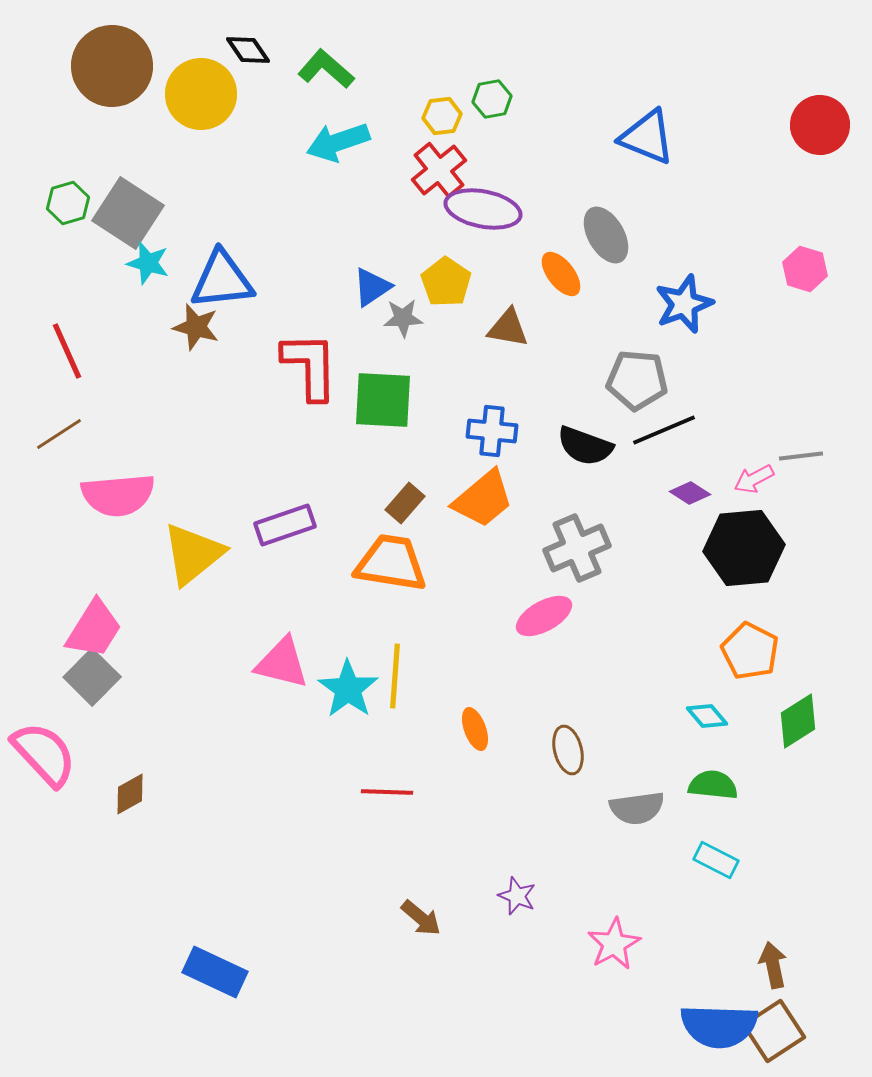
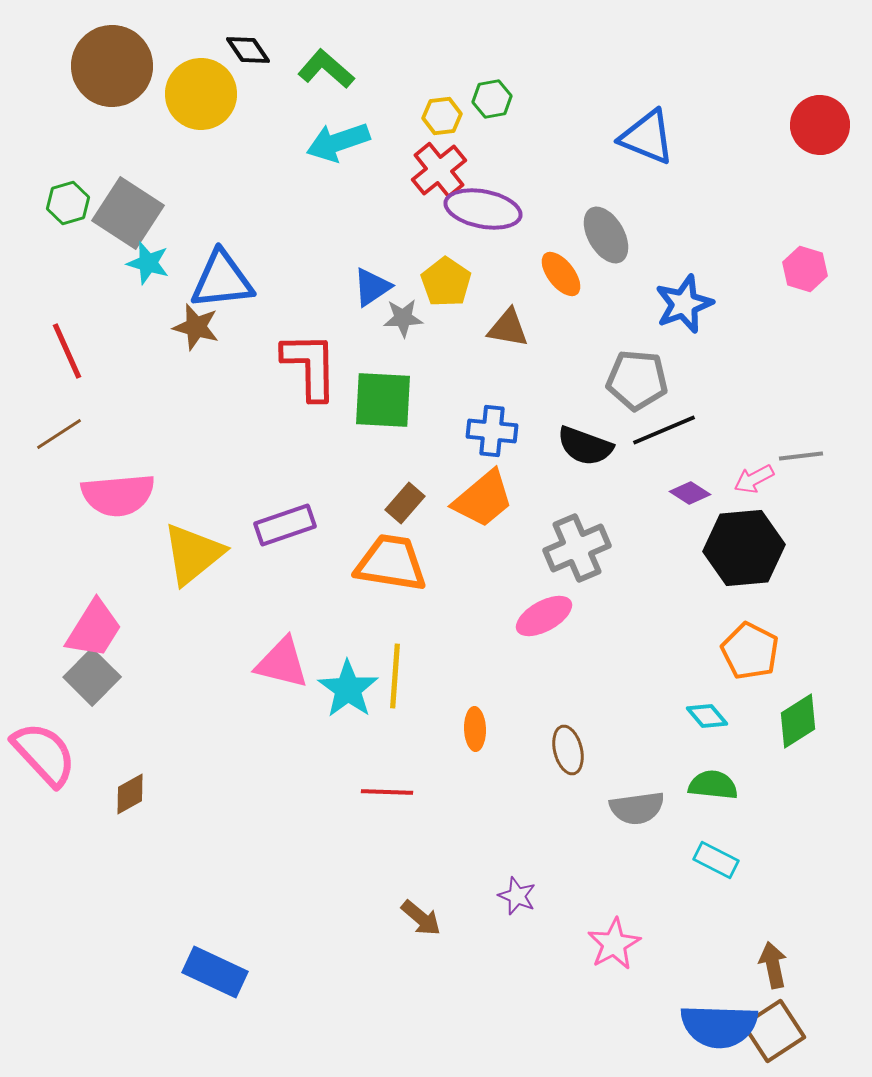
orange ellipse at (475, 729): rotated 18 degrees clockwise
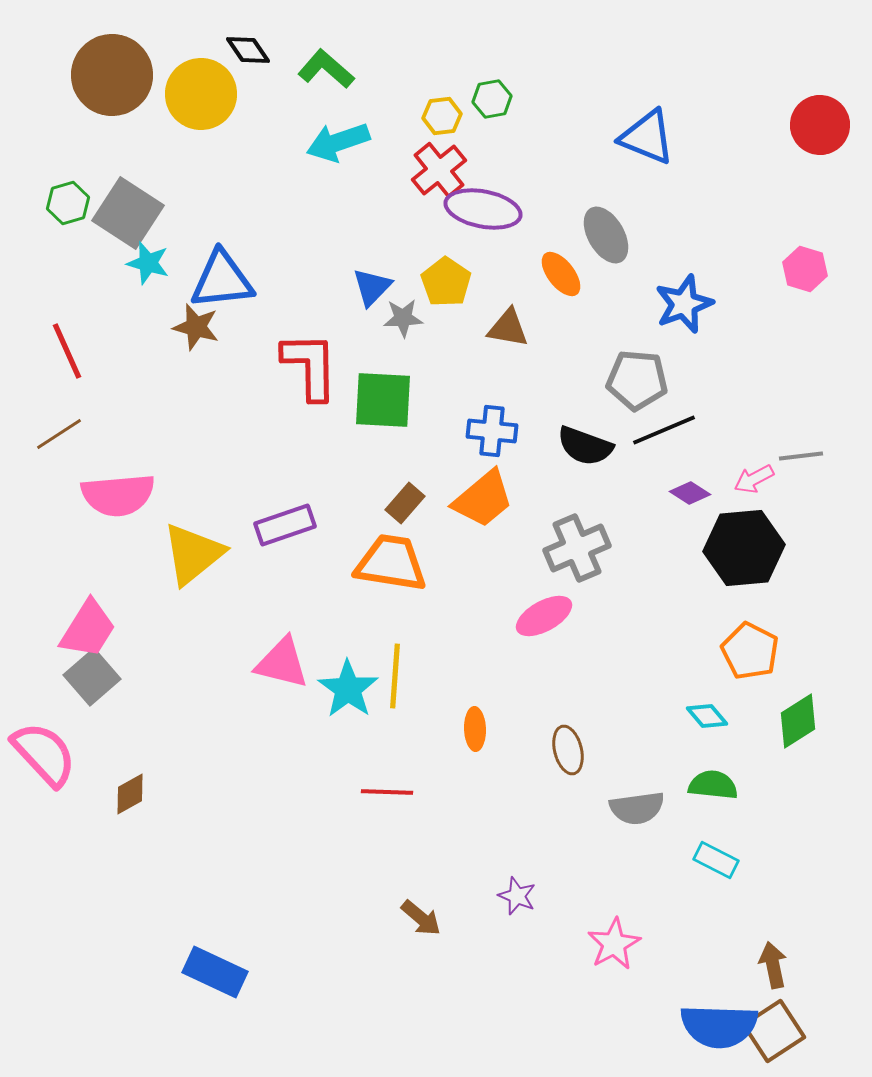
brown circle at (112, 66): moved 9 px down
blue triangle at (372, 287): rotated 12 degrees counterclockwise
pink trapezoid at (94, 629): moved 6 px left
gray square at (92, 677): rotated 4 degrees clockwise
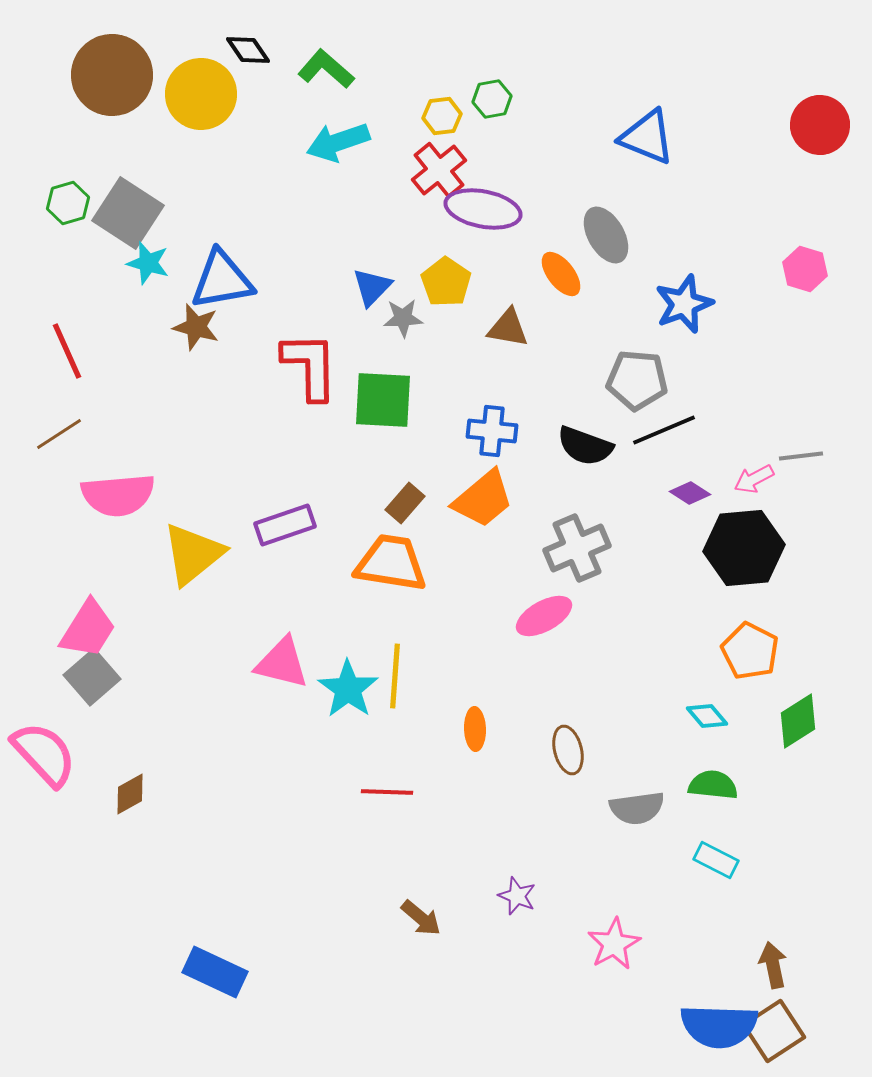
blue triangle at (222, 280): rotated 4 degrees counterclockwise
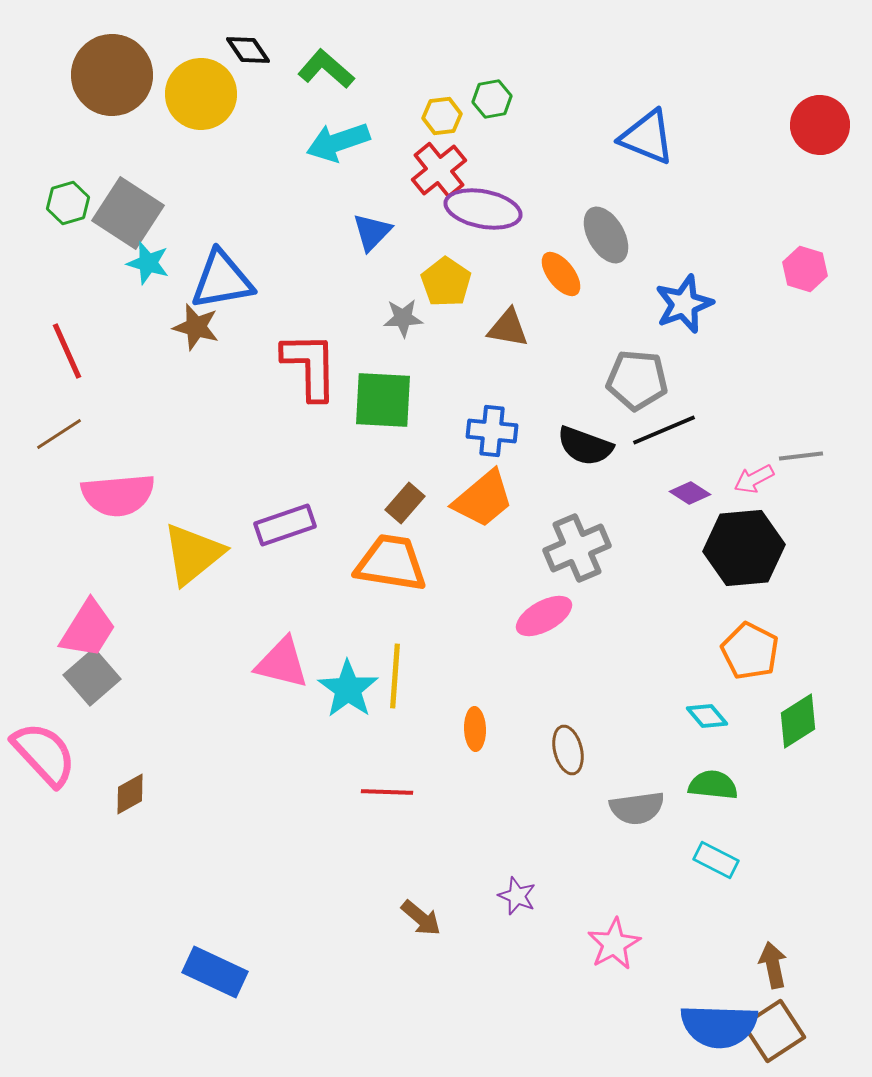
blue triangle at (372, 287): moved 55 px up
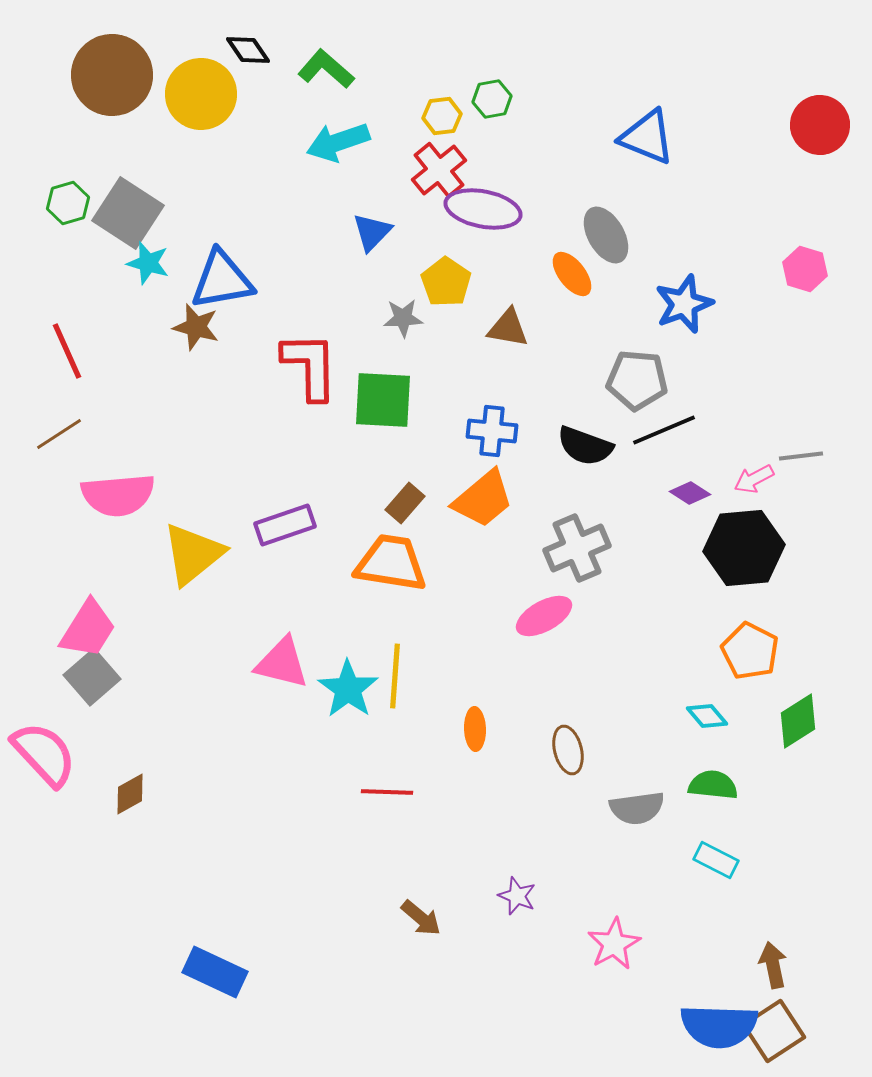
orange ellipse at (561, 274): moved 11 px right
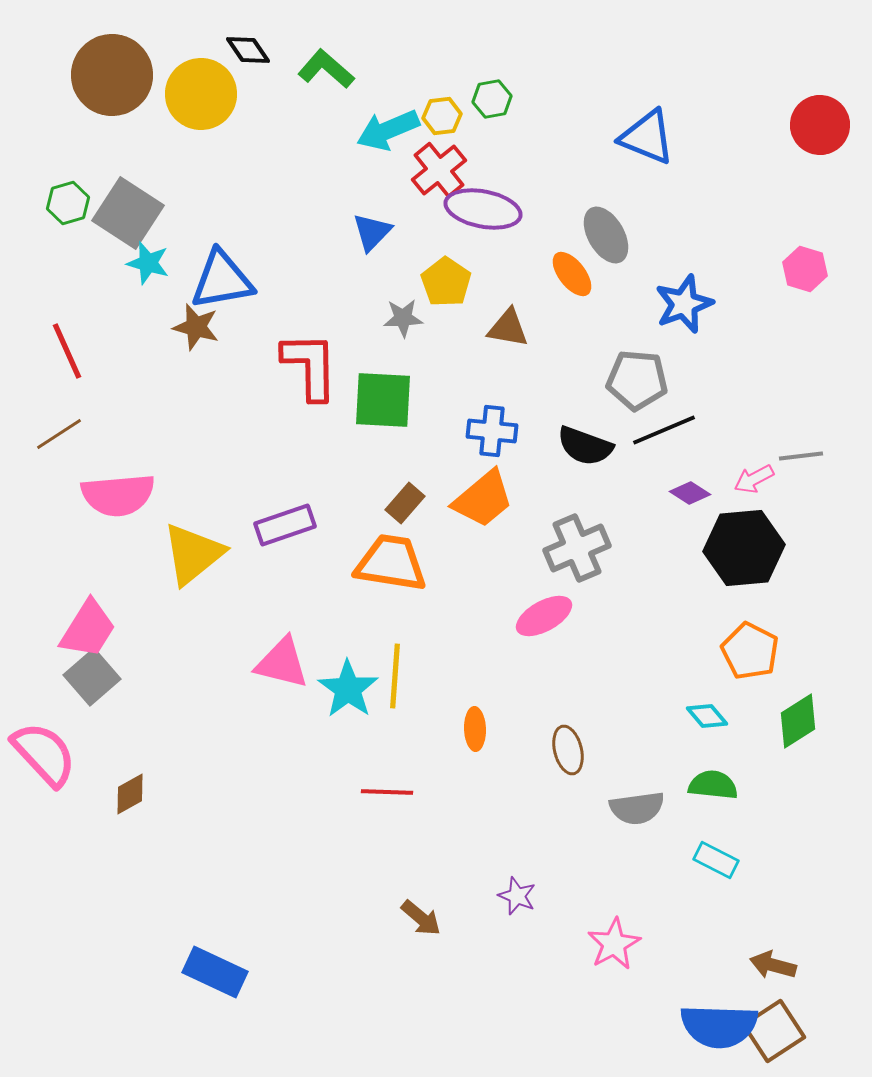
cyan arrow at (338, 142): moved 50 px right, 12 px up; rotated 4 degrees counterclockwise
brown arrow at (773, 965): rotated 63 degrees counterclockwise
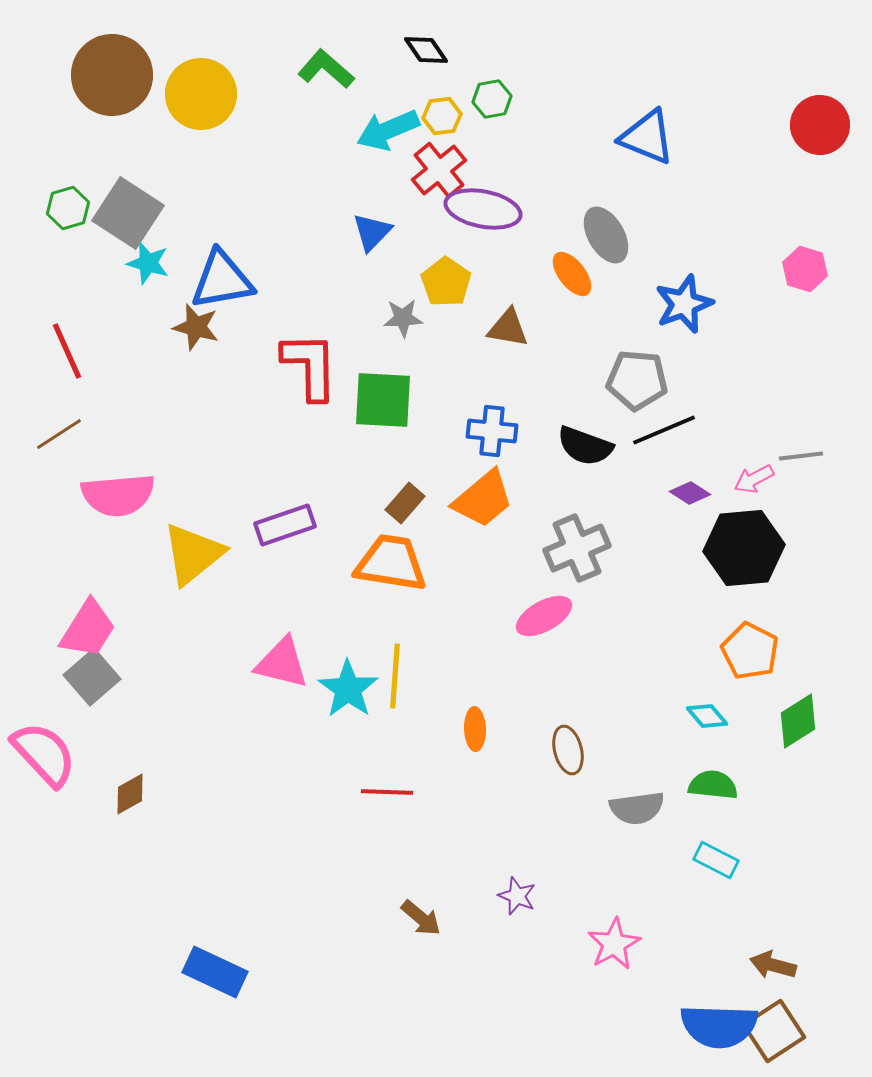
black diamond at (248, 50): moved 178 px right
green hexagon at (68, 203): moved 5 px down
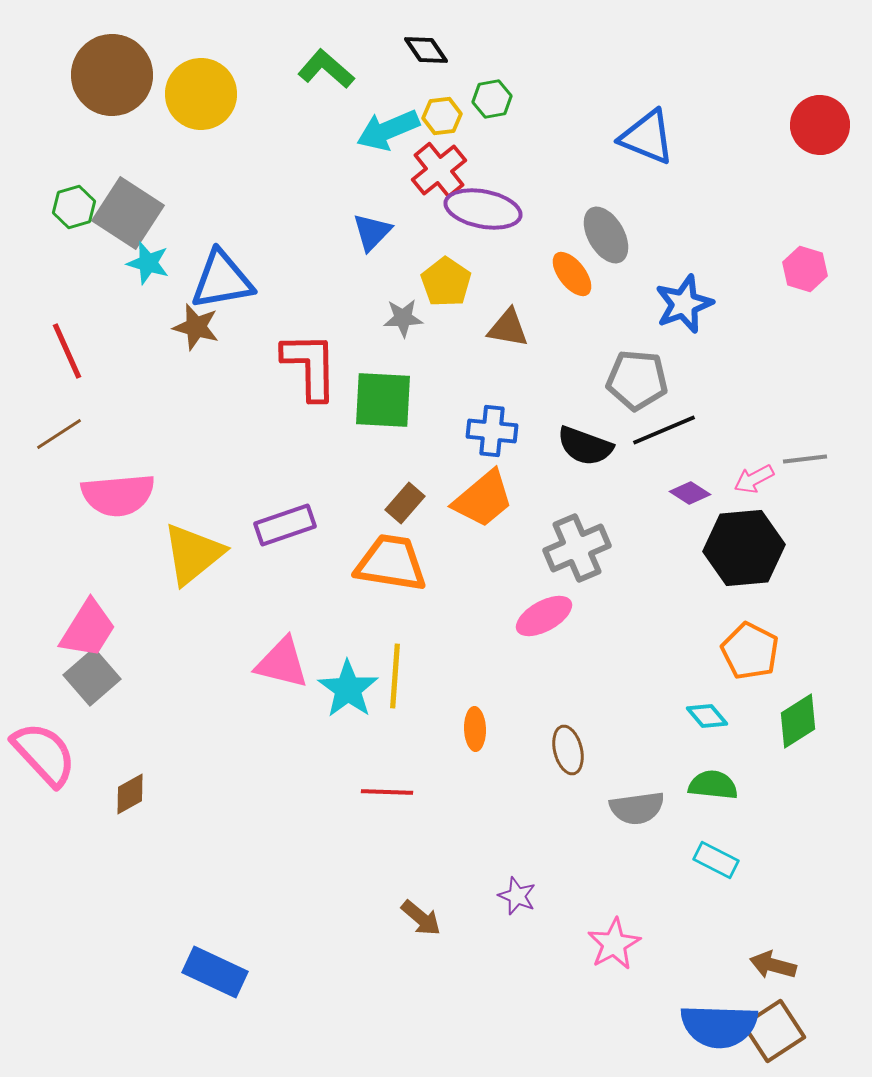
green hexagon at (68, 208): moved 6 px right, 1 px up
gray line at (801, 456): moved 4 px right, 3 px down
